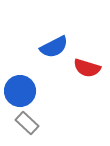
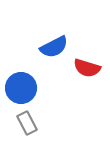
blue circle: moved 1 px right, 3 px up
gray rectangle: rotated 20 degrees clockwise
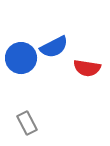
red semicircle: rotated 8 degrees counterclockwise
blue circle: moved 30 px up
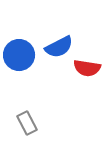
blue semicircle: moved 5 px right
blue circle: moved 2 px left, 3 px up
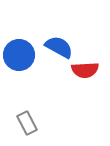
blue semicircle: rotated 124 degrees counterclockwise
red semicircle: moved 2 px left, 2 px down; rotated 12 degrees counterclockwise
